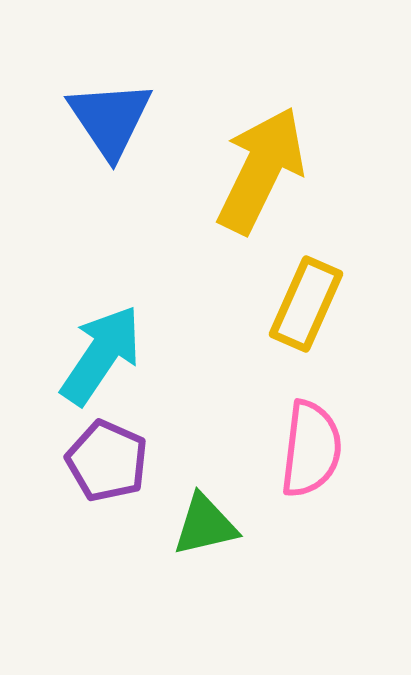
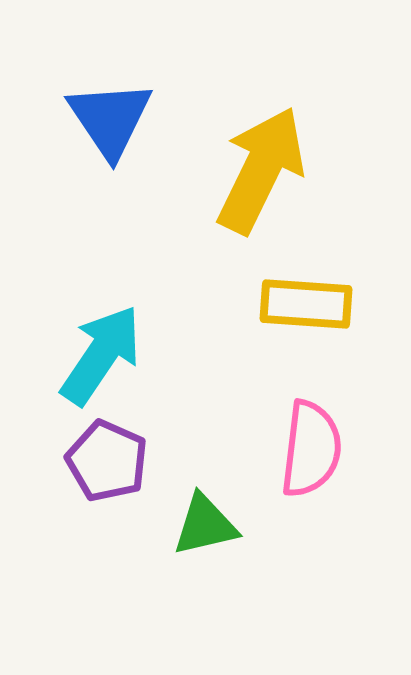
yellow rectangle: rotated 70 degrees clockwise
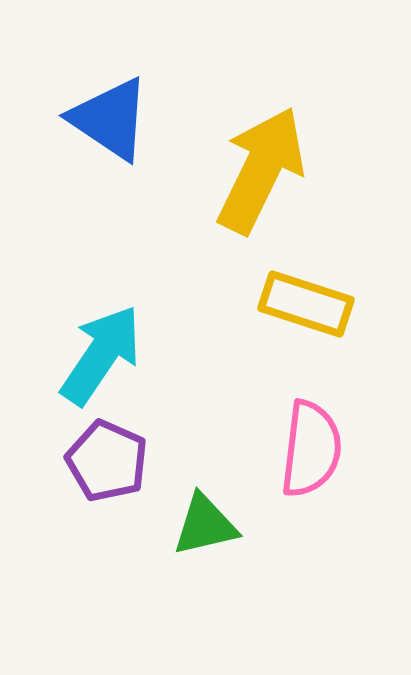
blue triangle: rotated 22 degrees counterclockwise
yellow rectangle: rotated 14 degrees clockwise
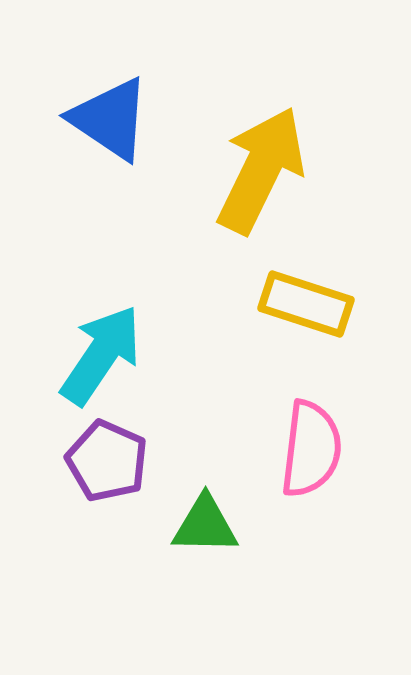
green triangle: rotated 14 degrees clockwise
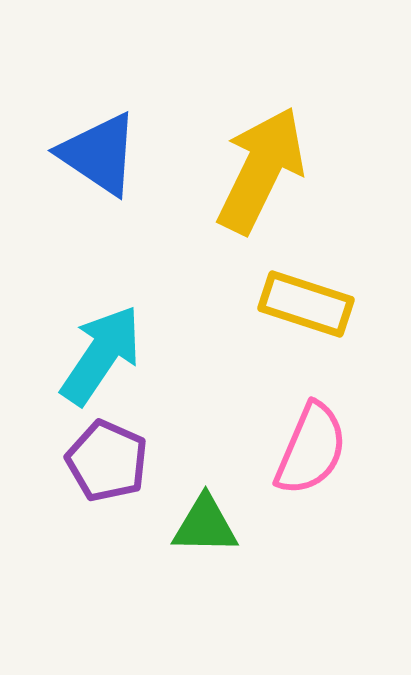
blue triangle: moved 11 px left, 35 px down
pink semicircle: rotated 16 degrees clockwise
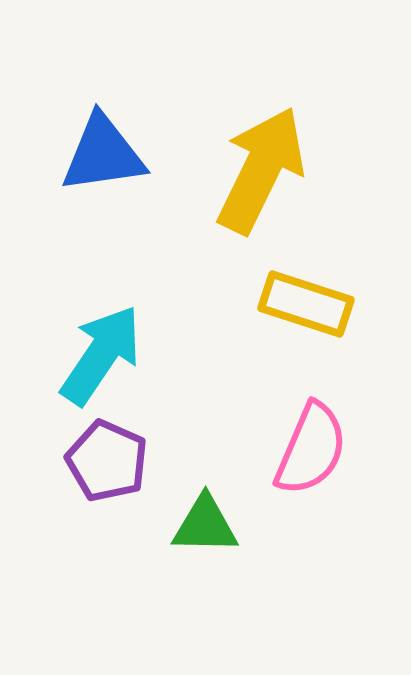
blue triangle: moved 4 px right; rotated 42 degrees counterclockwise
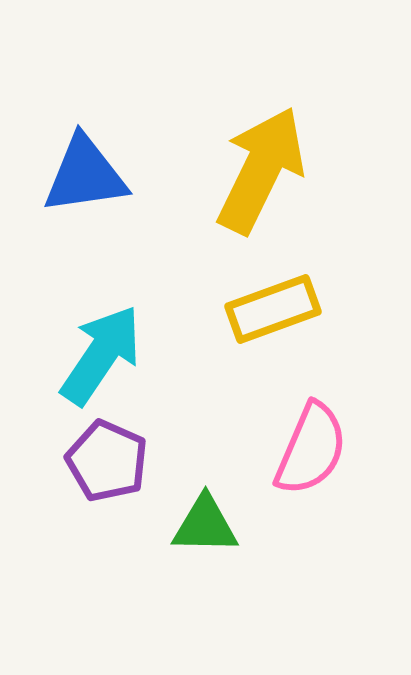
blue triangle: moved 18 px left, 21 px down
yellow rectangle: moved 33 px left, 5 px down; rotated 38 degrees counterclockwise
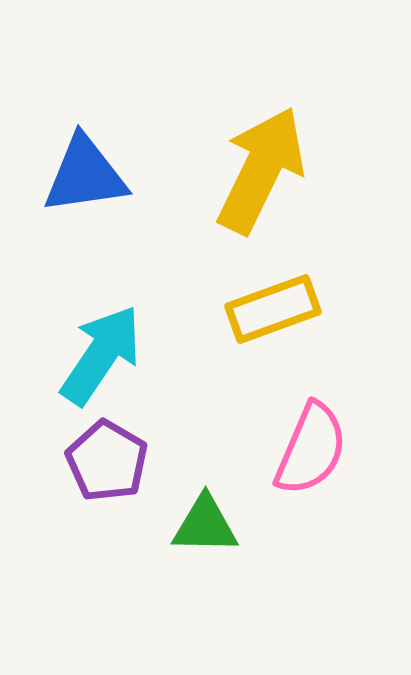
purple pentagon: rotated 6 degrees clockwise
